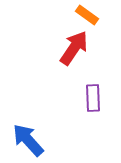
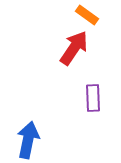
blue arrow: rotated 54 degrees clockwise
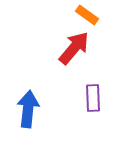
red arrow: rotated 6 degrees clockwise
blue arrow: moved 31 px up; rotated 6 degrees counterclockwise
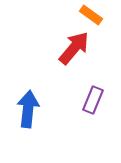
orange rectangle: moved 4 px right
purple rectangle: moved 2 px down; rotated 24 degrees clockwise
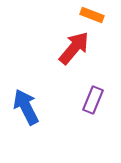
orange rectangle: moved 1 px right; rotated 15 degrees counterclockwise
blue arrow: moved 2 px left, 2 px up; rotated 33 degrees counterclockwise
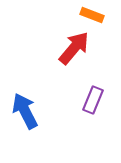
blue arrow: moved 1 px left, 4 px down
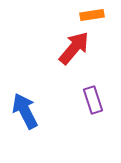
orange rectangle: rotated 30 degrees counterclockwise
purple rectangle: rotated 40 degrees counterclockwise
